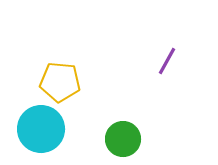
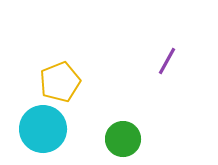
yellow pentagon: rotated 27 degrees counterclockwise
cyan circle: moved 2 px right
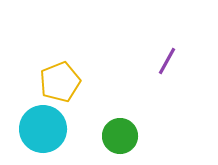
green circle: moved 3 px left, 3 px up
